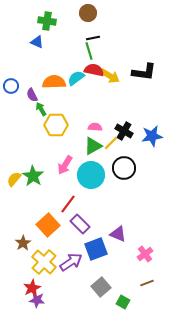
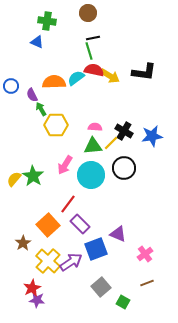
green triangle: rotated 24 degrees clockwise
yellow cross: moved 4 px right, 1 px up
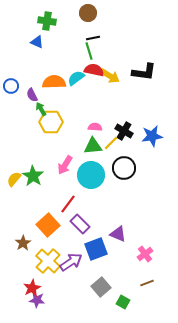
yellow hexagon: moved 5 px left, 3 px up
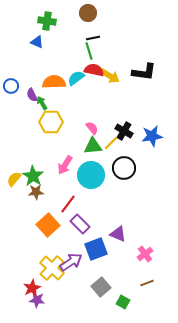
green arrow: moved 1 px right, 6 px up
pink semicircle: moved 3 px left, 1 px down; rotated 48 degrees clockwise
brown star: moved 13 px right, 51 px up; rotated 28 degrees clockwise
yellow cross: moved 4 px right, 7 px down
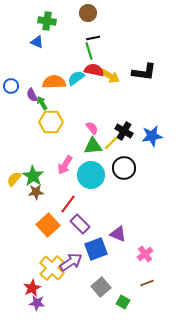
purple star: moved 3 px down
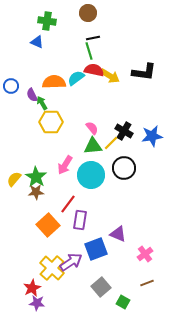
green star: moved 3 px right, 1 px down
purple rectangle: moved 4 px up; rotated 54 degrees clockwise
